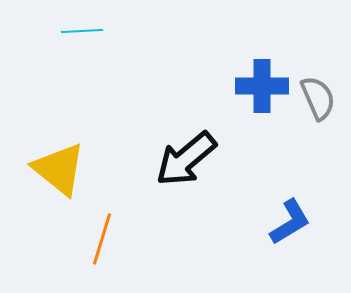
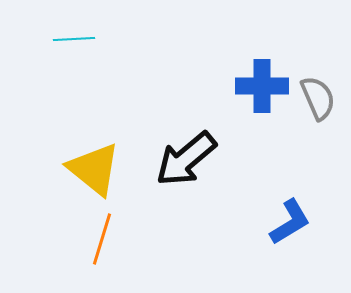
cyan line: moved 8 px left, 8 px down
yellow triangle: moved 35 px right
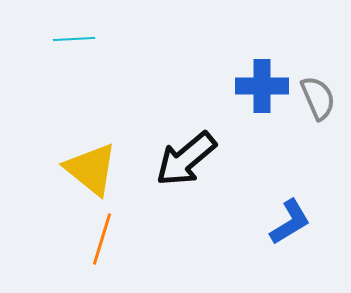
yellow triangle: moved 3 px left
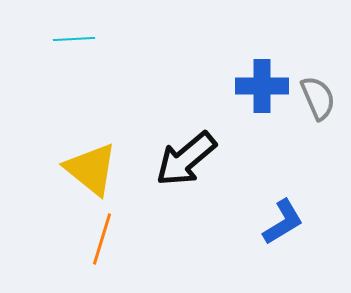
blue L-shape: moved 7 px left
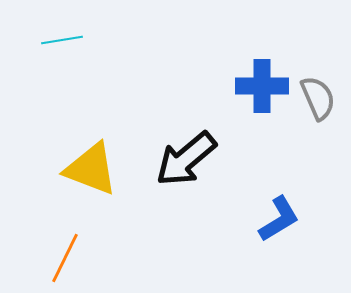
cyan line: moved 12 px left, 1 px down; rotated 6 degrees counterclockwise
yellow triangle: rotated 18 degrees counterclockwise
blue L-shape: moved 4 px left, 3 px up
orange line: moved 37 px left, 19 px down; rotated 9 degrees clockwise
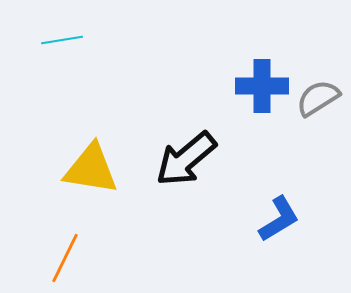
gray semicircle: rotated 99 degrees counterclockwise
yellow triangle: rotated 12 degrees counterclockwise
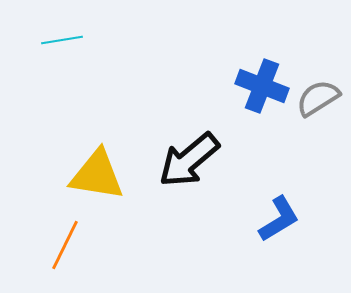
blue cross: rotated 21 degrees clockwise
black arrow: moved 3 px right, 1 px down
yellow triangle: moved 6 px right, 6 px down
orange line: moved 13 px up
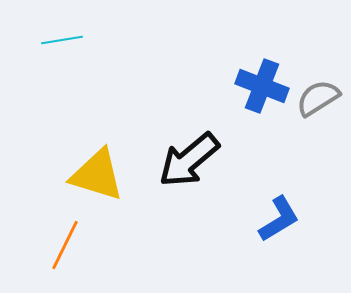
yellow triangle: rotated 8 degrees clockwise
